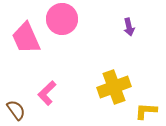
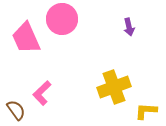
pink L-shape: moved 5 px left
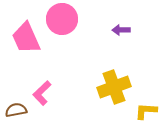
purple arrow: moved 8 px left, 3 px down; rotated 102 degrees clockwise
brown semicircle: rotated 65 degrees counterclockwise
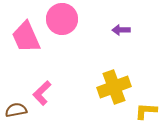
pink trapezoid: moved 1 px up
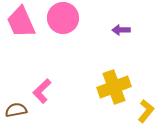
pink circle: moved 1 px right, 1 px up
pink trapezoid: moved 5 px left, 15 px up
pink L-shape: moved 2 px up
yellow L-shape: rotated 125 degrees clockwise
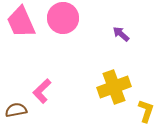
purple arrow: moved 4 px down; rotated 42 degrees clockwise
yellow L-shape: rotated 20 degrees counterclockwise
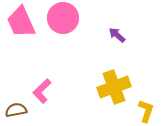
purple arrow: moved 4 px left, 1 px down
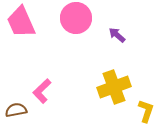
pink circle: moved 13 px right
